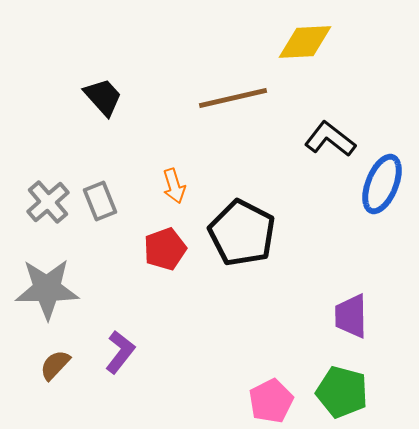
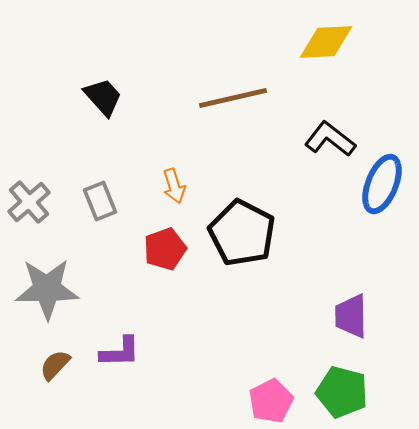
yellow diamond: moved 21 px right
gray cross: moved 19 px left
purple L-shape: rotated 51 degrees clockwise
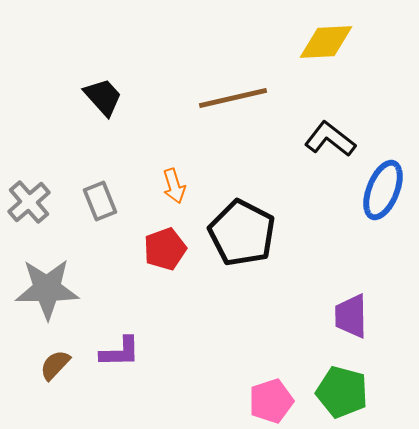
blue ellipse: moved 1 px right, 6 px down
pink pentagon: rotated 9 degrees clockwise
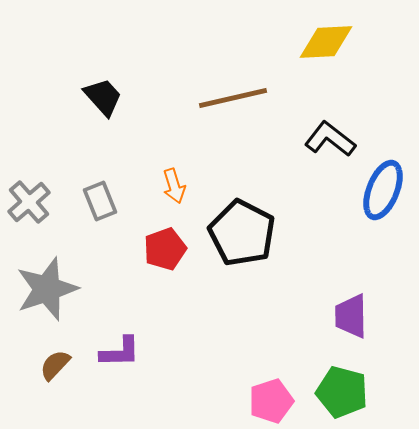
gray star: rotated 18 degrees counterclockwise
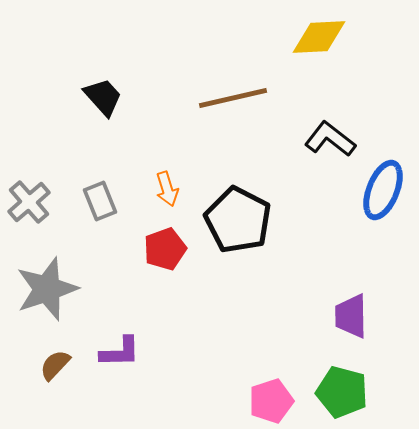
yellow diamond: moved 7 px left, 5 px up
orange arrow: moved 7 px left, 3 px down
black pentagon: moved 4 px left, 13 px up
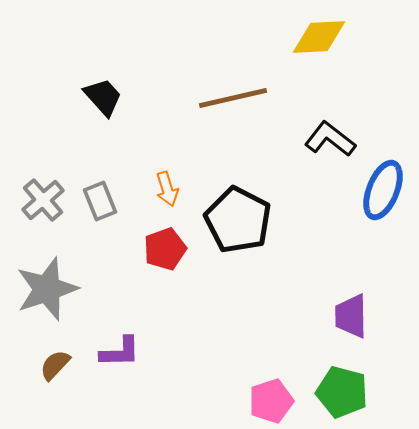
gray cross: moved 14 px right, 2 px up
